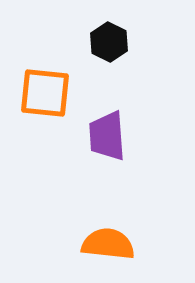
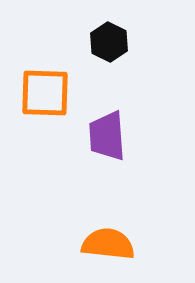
orange square: rotated 4 degrees counterclockwise
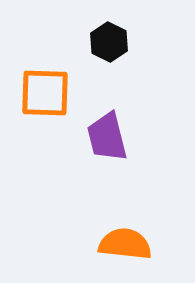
purple trapezoid: moved 1 px down; rotated 10 degrees counterclockwise
orange semicircle: moved 17 px right
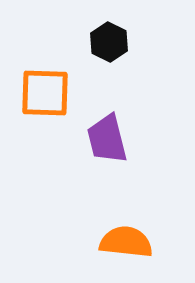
purple trapezoid: moved 2 px down
orange semicircle: moved 1 px right, 2 px up
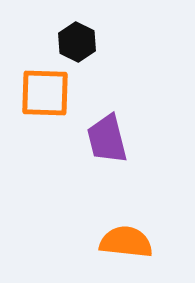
black hexagon: moved 32 px left
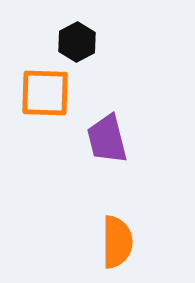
black hexagon: rotated 6 degrees clockwise
orange semicircle: moved 9 px left; rotated 84 degrees clockwise
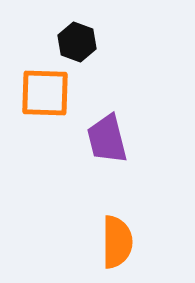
black hexagon: rotated 12 degrees counterclockwise
